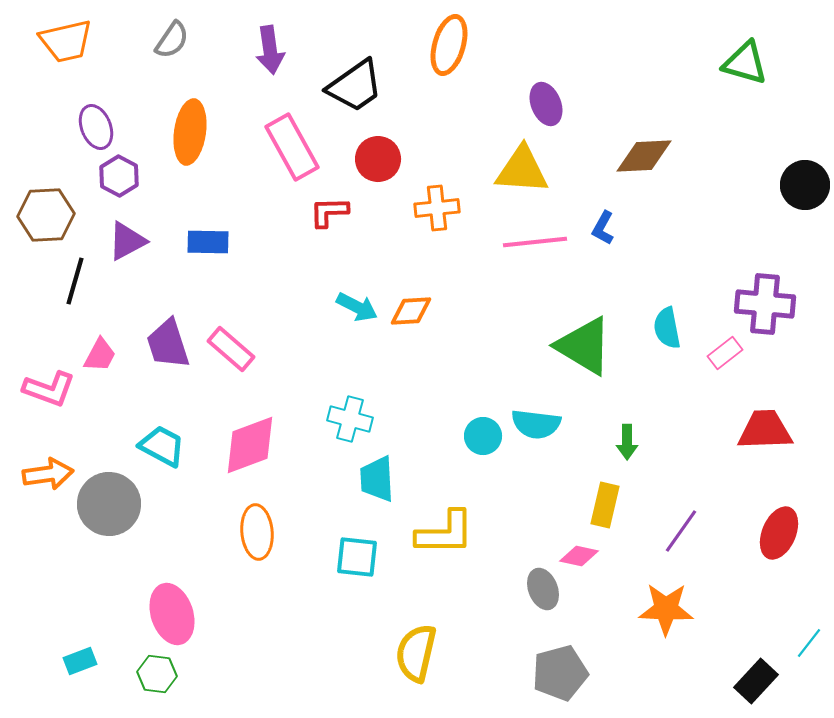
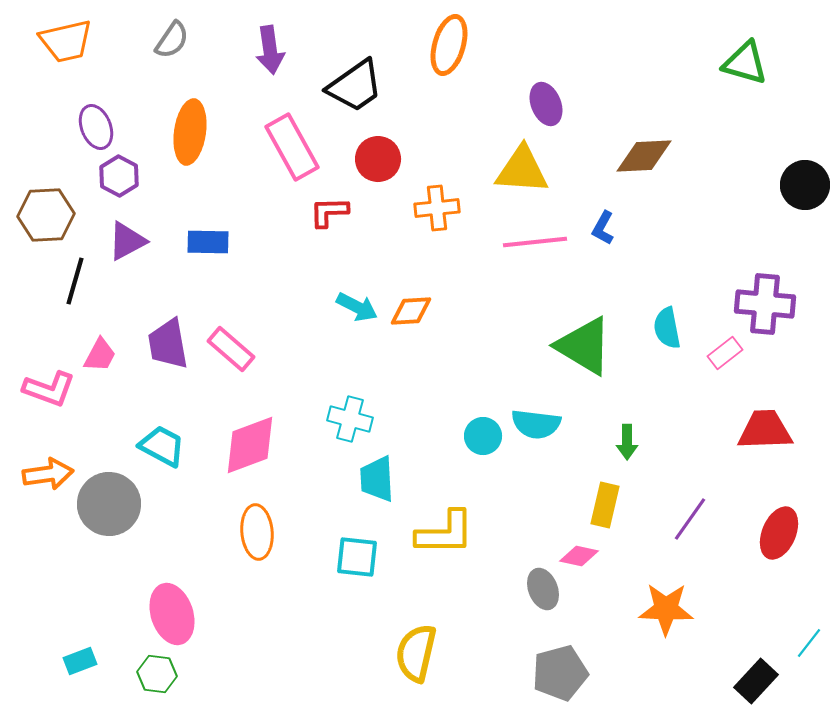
purple trapezoid at (168, 344): rotated 8 degrees clockwise
purple line at (681, 531): moved 9 px right, 12 px up
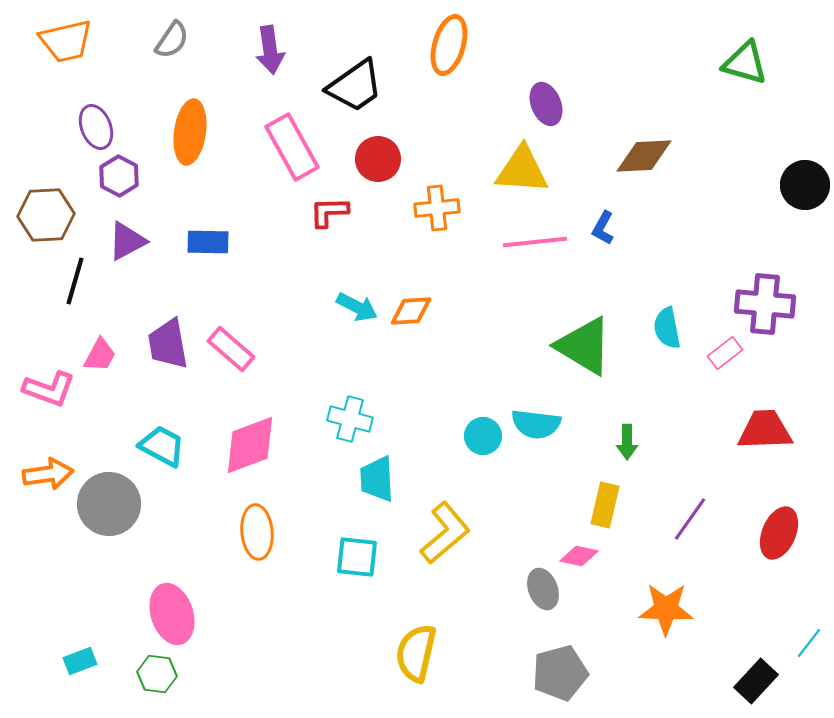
yellow L-shape at (445, 533): rotated 40 degrees counterclockwise
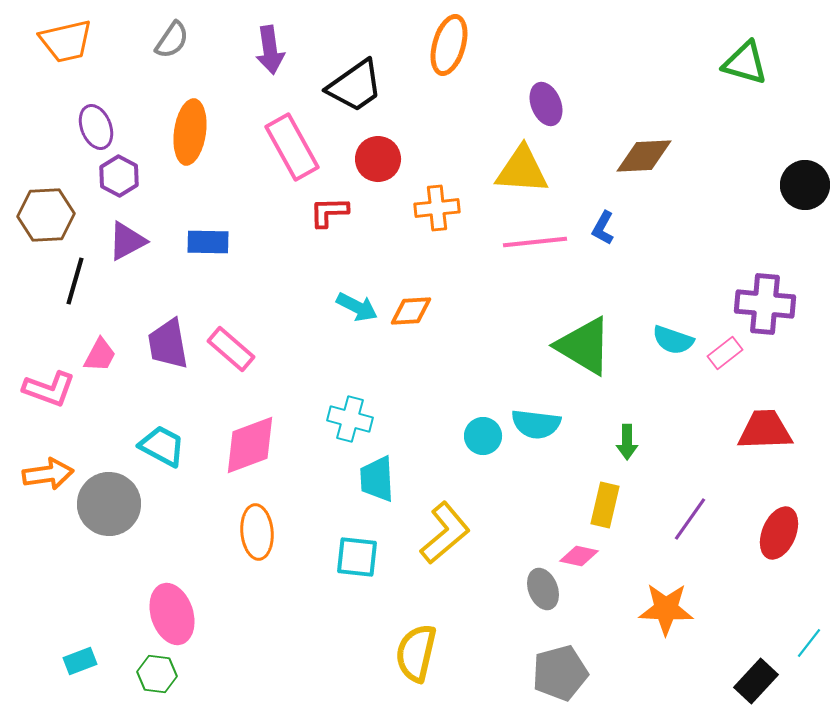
cyan semicircle at (667, 328): moved 6 px right, 12 px down; rotated 60 degrees counterclockwise
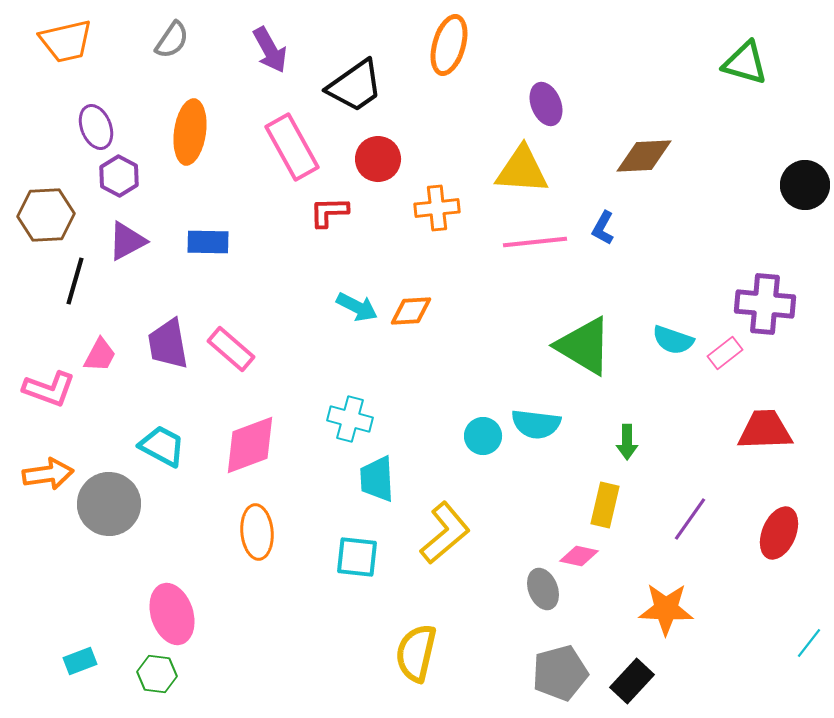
purple arrow at (270, 50): rotated 21 degrees counterclockwise
black rectangle at (756, 681): moved 124 px left
